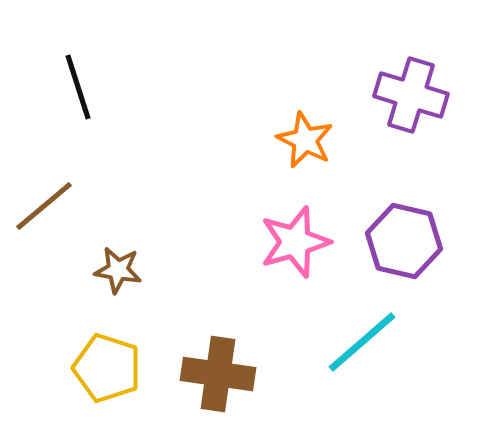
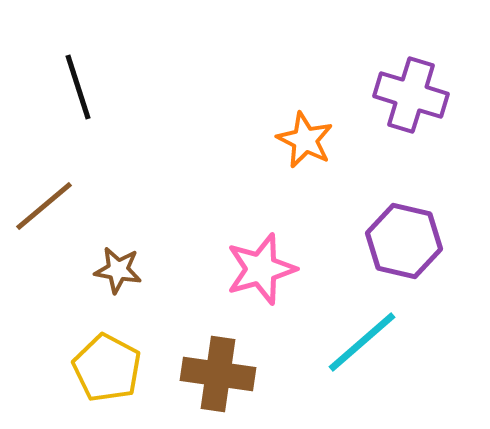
pink star: moved 34 px left, 27 px down
yellow pentagon: rotated 10 degrees clockwise
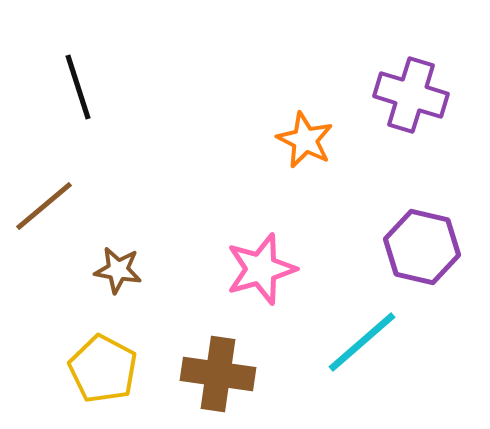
purple hexagon: moved 18 px right, 6 px down
yellow pentagon: moved 4 px left, 1 px down
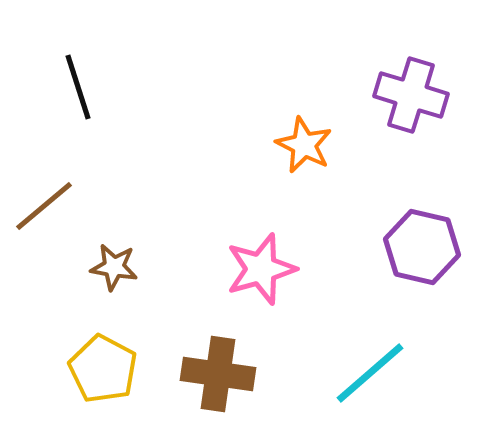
orange star: moved 1 px left, 5 px down
brown star: moved 4 px left, 3 px up
cyan line: moved 8 px right, 31 px down
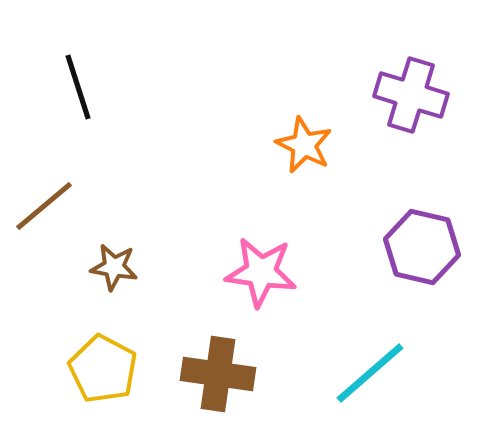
pink star: moved 3 px down; rotated 24 degrees clockwise
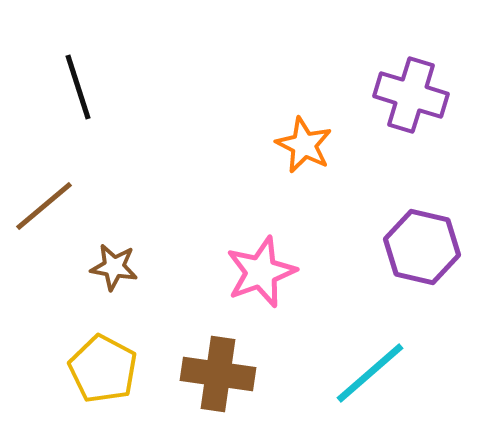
pink star: rotated 28 degrees counterclockwise
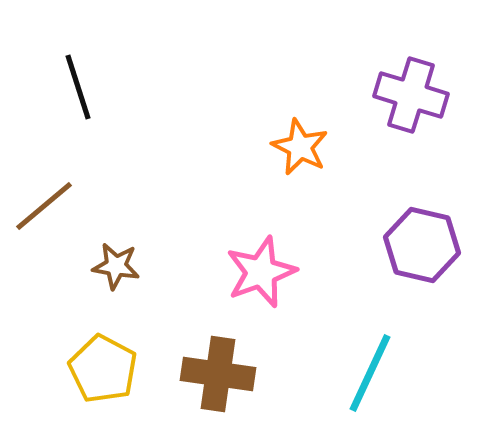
orange star: moved 4 px left, 2 px down
purple hexagon: moved 2 px up
brown star: moved 2 px right, 1 px up
cyan line: rotated 24 degrees counterclockwise
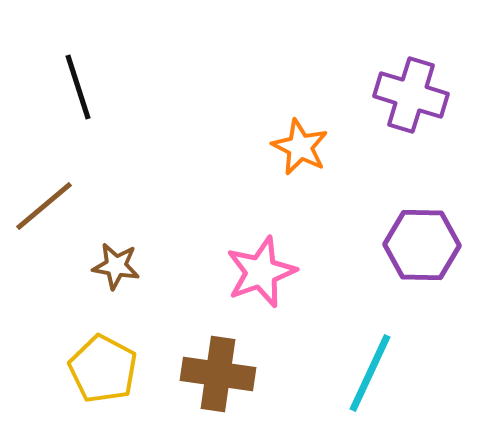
purple hexagon: rotated 12 degrees counterclockwise
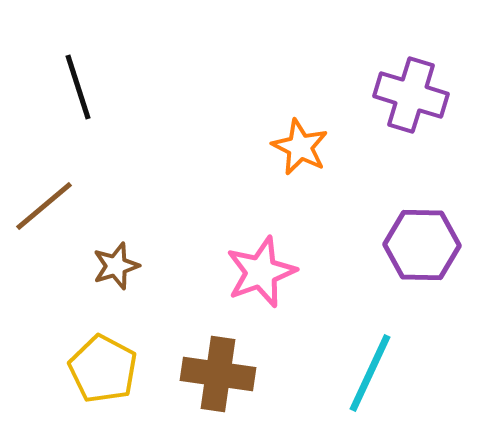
brown star: rotated 27 degrees counterclockwise
